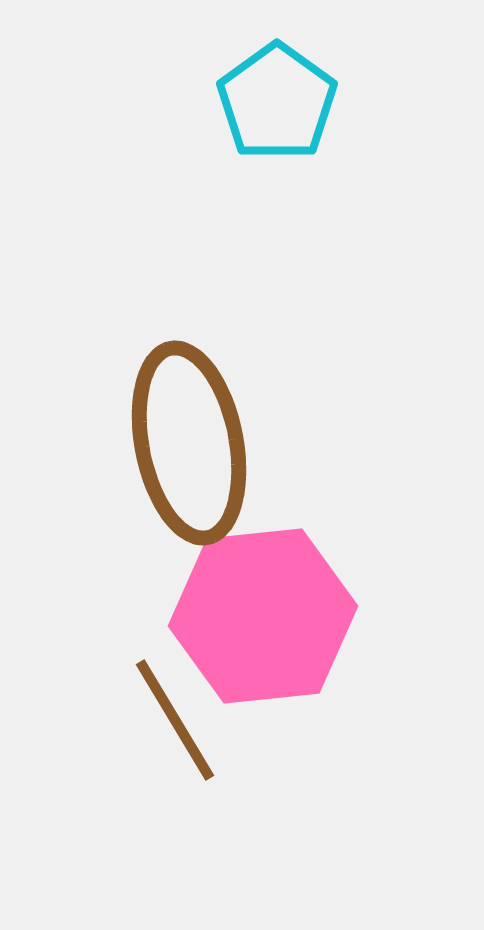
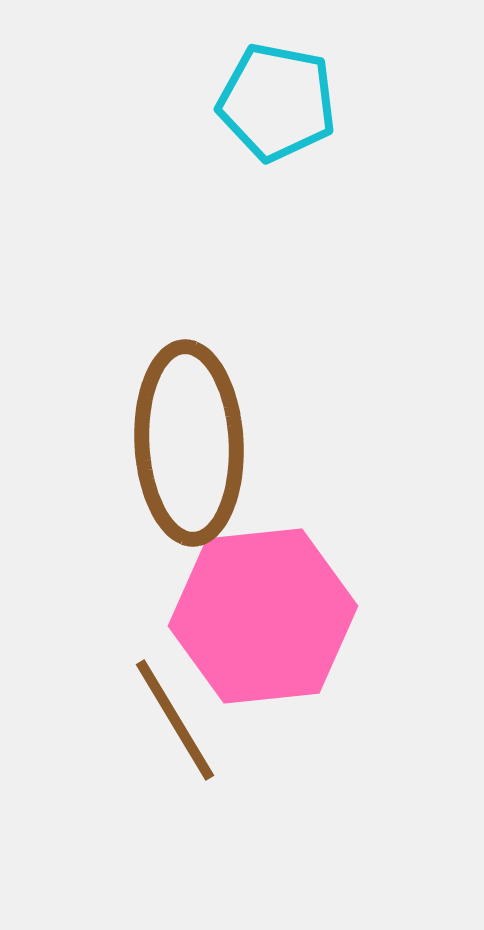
cyan pentagon: rotated 25 degrees counterclockwise
brown ellipse: rotated 8 degrees clockwise
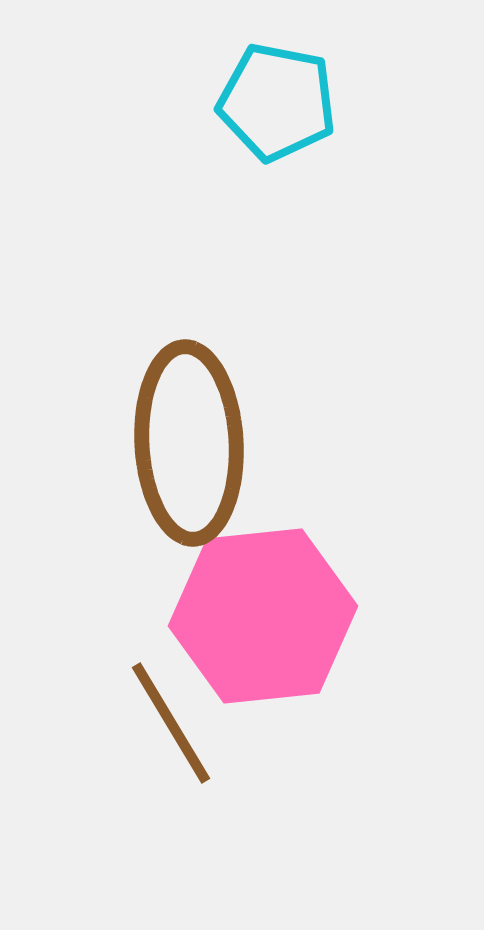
brown line: moved 4 px left, 3 px down
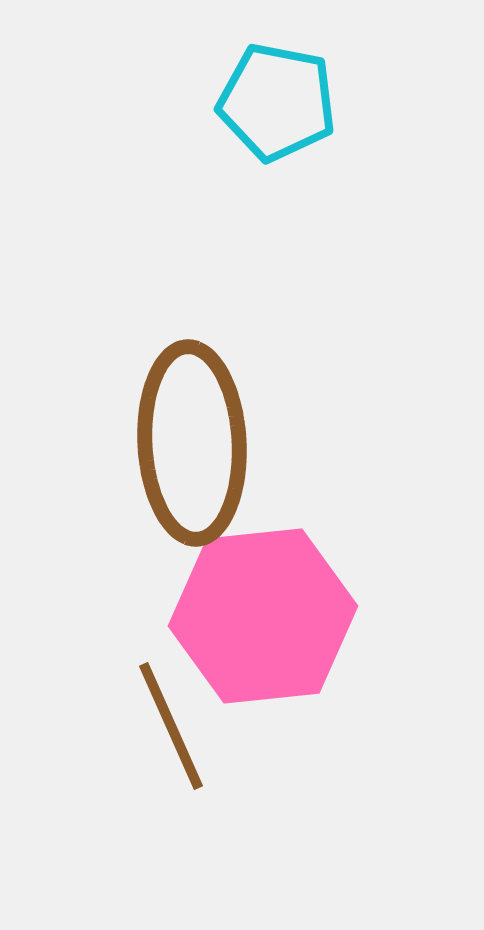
brown ellipse: moved 3 px right
brown line: moved 3 px down; rotated 7 degrees clockwise
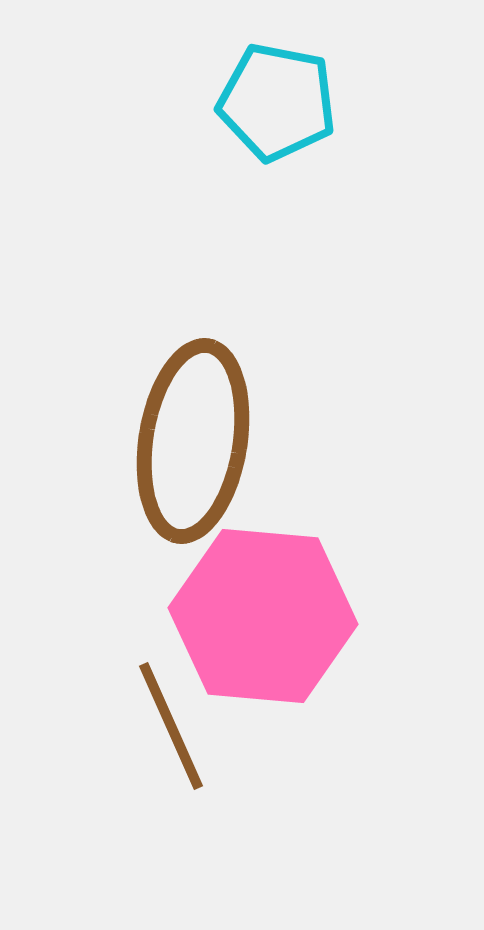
brown ellipse: moved 1 px right, 2 px up; rotated 12 degrees clockwise
pink hexagon: rotated 11 degrees clockwise
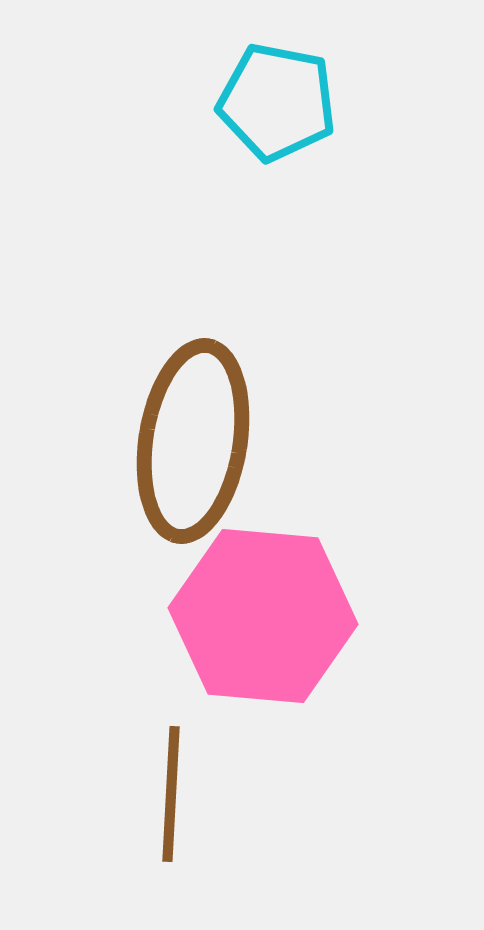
brown line: moved 68 px down; rotated 27 degrees clockwise
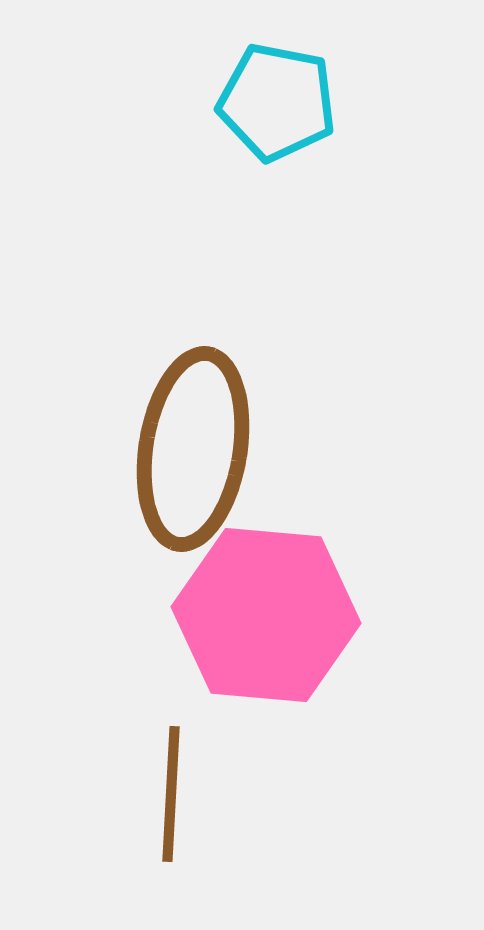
brown ellipse: moved 8 px down
pink hexagon: moved 3 px right, 1 px up
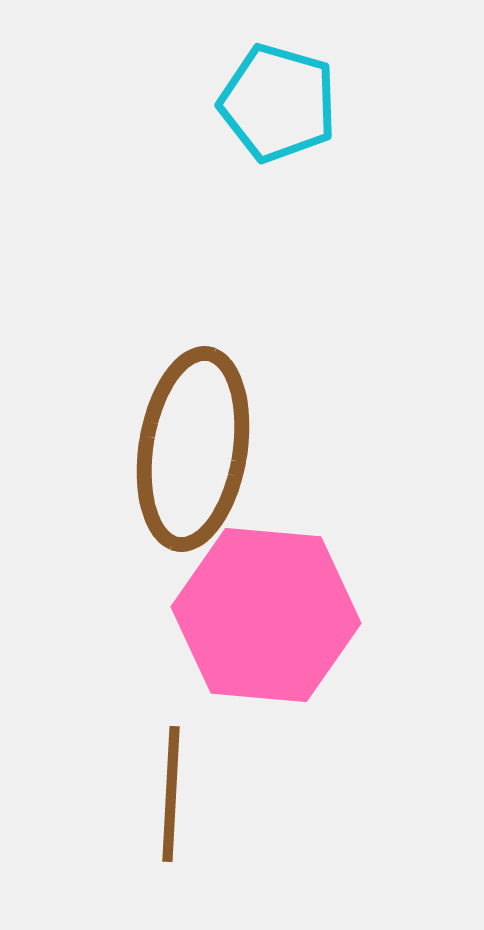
cyan pentagon: moved 1 px right, 1 px down; rotated 5 degrees clockwise
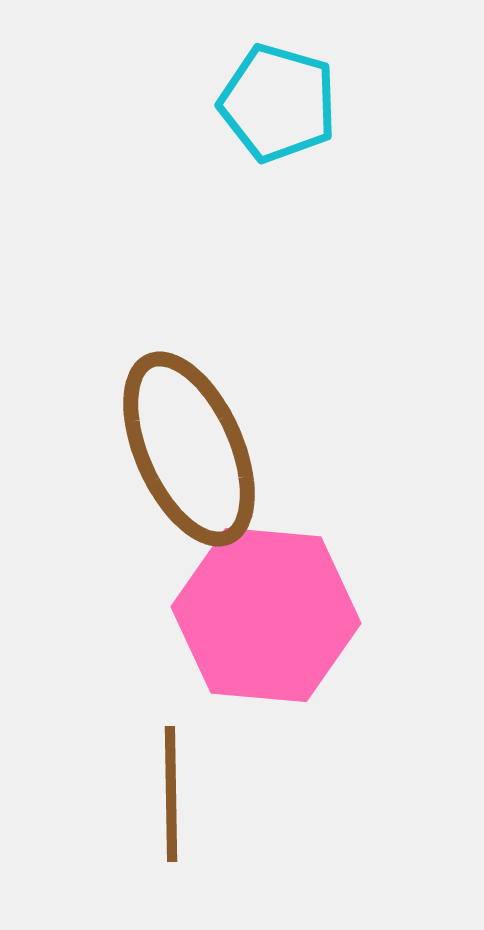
brown ellipse: moved 4 px left; rotated 33 degrees counterclockwise
brown line: rotated 4 degrees counterclockwise
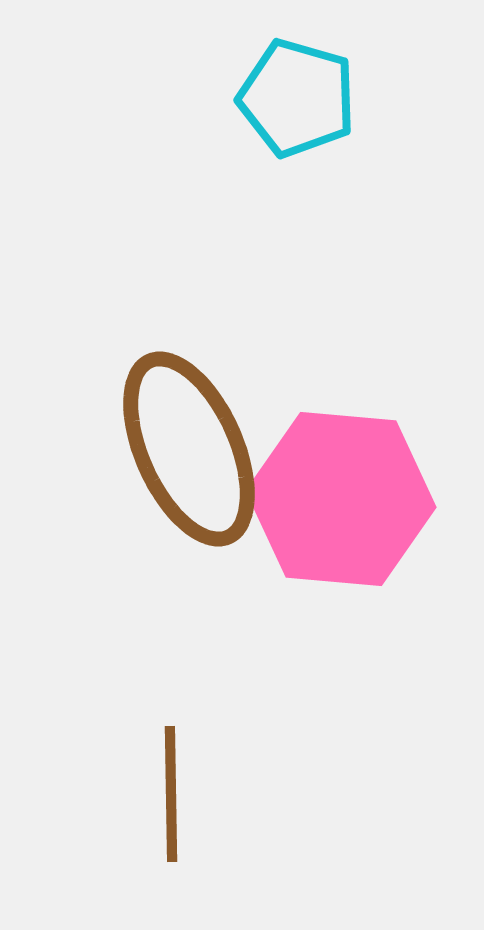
cyan pentagon: moved 19 px right, 5 px up
pink hexagon: moved 75 px right, 116 px up
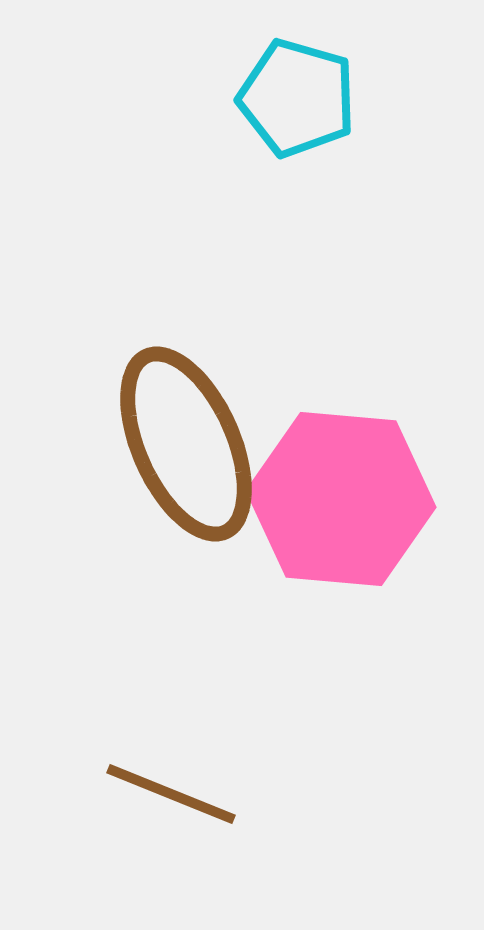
brown ellipse: moved 3 px left, 5 px up
brown line: rotated 67 degrees counterclockwise
